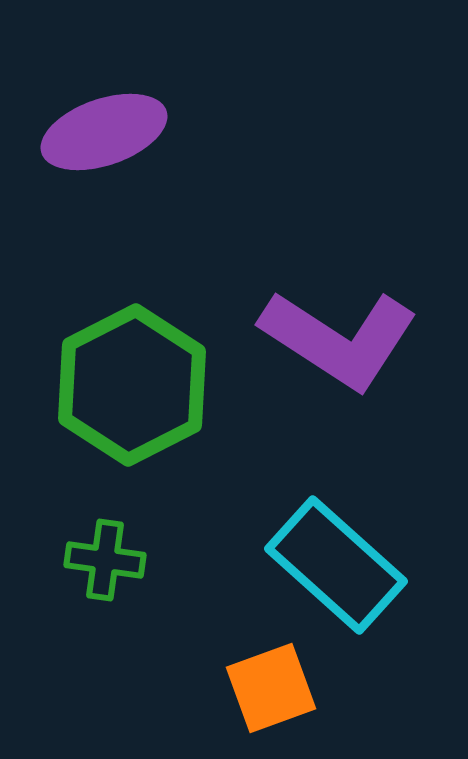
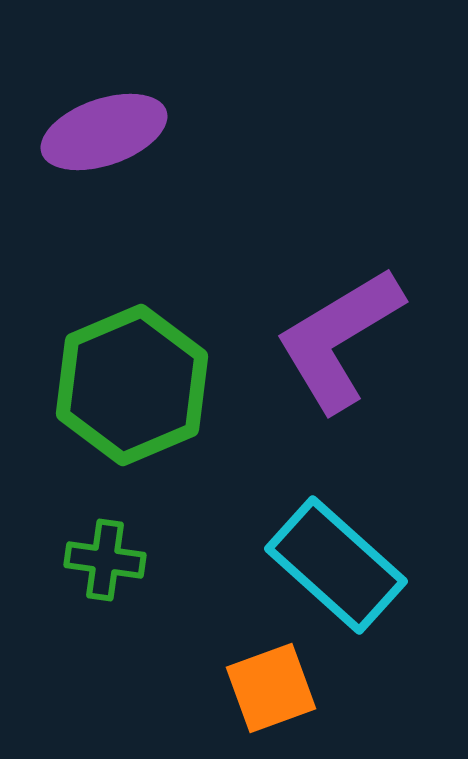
purple L-shape: rotated 116 degrees clockwise
green hexagon: rotated 4 degrees clockwise
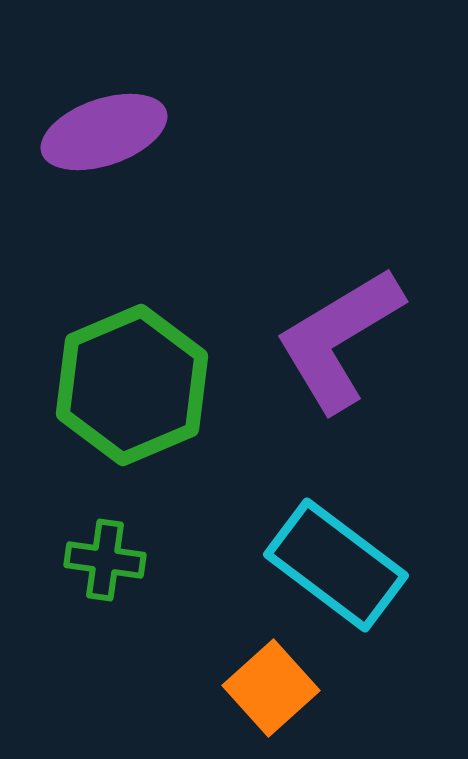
cyan rectangle: rotated 5 degrees counterclockwise
orange square: rotated 22 degrees counterclockwise
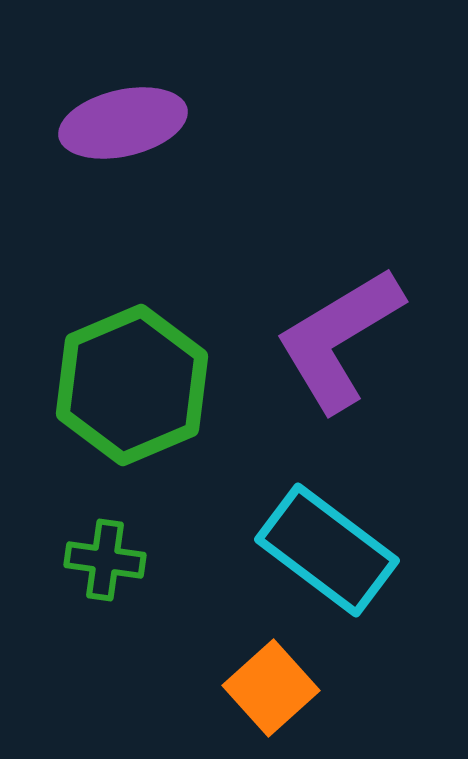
purple ellipse: moved 19 px right, 9 px up; rotated 6 degrees clockwise
cyan rectangle: moved 9 px left, 15 px up
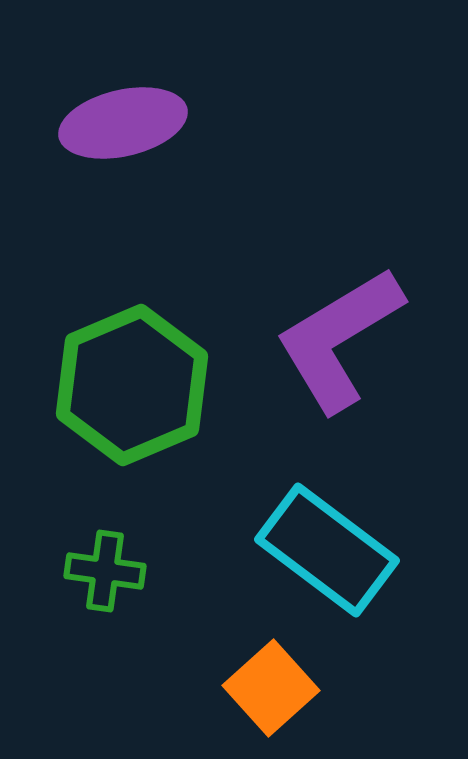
green cross: moved 11 px down
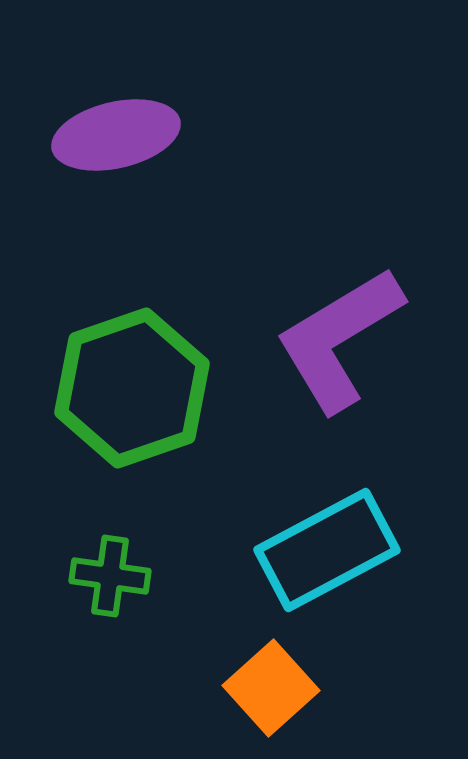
purple ellipse: moved 7 px left, 12 px down
green hexagon: moved 3 px down; rotated 4 degrees clockwise
cyan rectangle: rotated 65 degrees counterclockwise
green cross: moved 5 px right, 5 px down
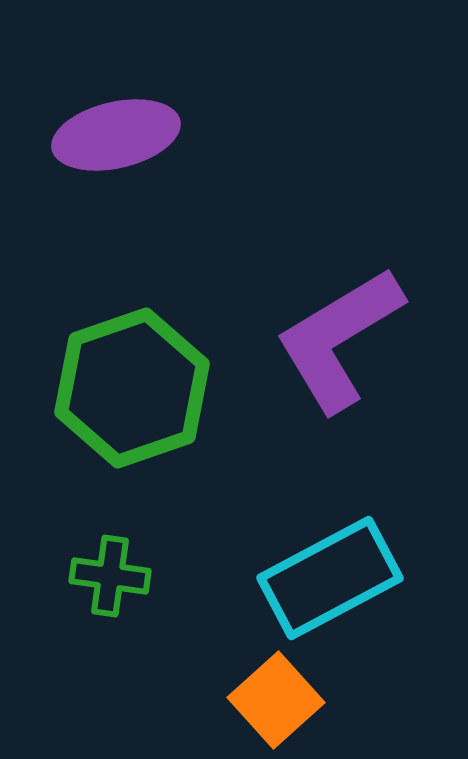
cyan rectangle: moved 3 px right, 28 px down
orange square: moved 5 px right, 12 px down
